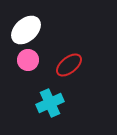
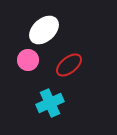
white ellipse: moved 18 px right
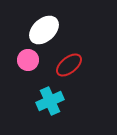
cyan cross: moved 2 px up
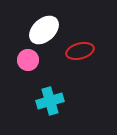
red ellipse: moved 11 px right, 14 px up; rotated 24 degrees clockwise
cyan cross: rotated 8 degrees clockwise
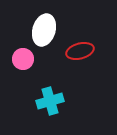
white ellipse: rotated 32 degrees counterclockwise
pink circle: moved 5 px left, 1 px up
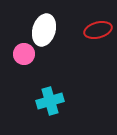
red ellipse: moved 18 px right, 21 px up
pink circle: moved 1 px right, 5 px up
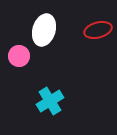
pink circle: moved 5 px left, 2 px down
cyan cross: rotated 16 degrees counterclockwise
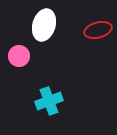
white ellipse: moved 5 px up
cyan cross: moved 1 px left; rotated 12 degrees clockwise
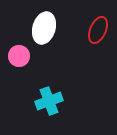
white ellipse: moved 3 px down
red ellipse: rotated 52 degrees counterclockwise
